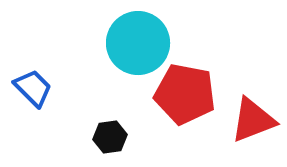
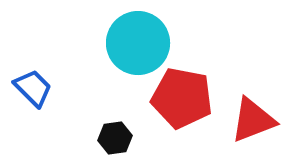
red pentagon: moved 3 px left, 4 px down
black hexagon: moved 5 px right, 1 px down
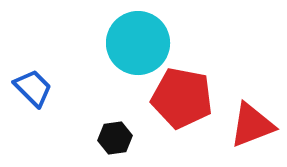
red triangle: moved 1 px left, 5 px down
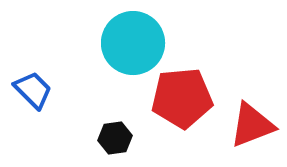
cyan circle: moved 5 px left
blue trapezoid: moved 2 px down
red pentagon: rotated 16 degrees counterclockwise
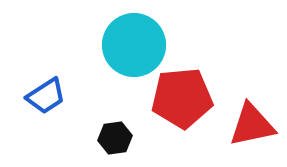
cyan circle: moved 1 px right, 2 px down
blue trapezoid: moved 13 px right, 6 px down; rotated 102 degrees clockwise
red triangle: rotated 9 degrees clockwise
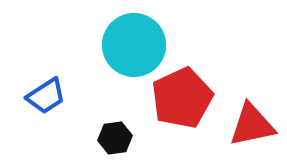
red pentagon: rotated 20 degrees counterclockwise
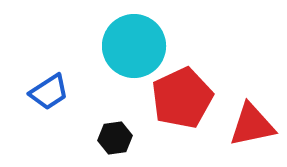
cyan circle: moved 1 px down
blue trapezoid: moved 3 px right, 4 px up
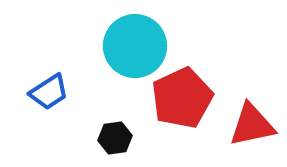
cyan circle: moved 1 px right
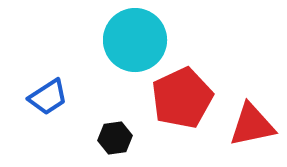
cyan circle: moved 6 px up
blue trapezoid: moved 1 px left, 5 px down
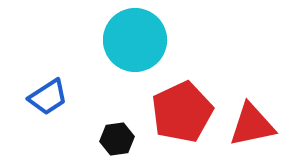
red pentagon: moved 14 px down
black hexagon: moved 2 px right, 1 px down
